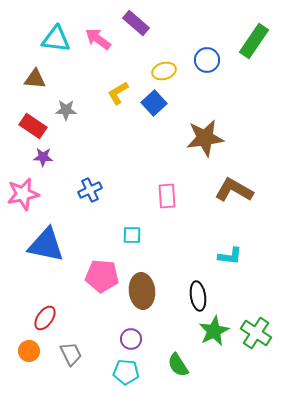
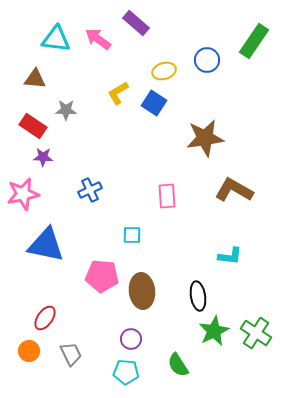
blue square: rotated 15 degrees counterclockwise
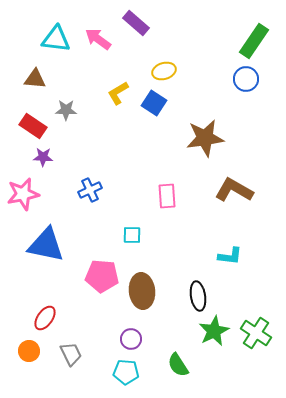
blue circle: moved 39 px right, 19 px down
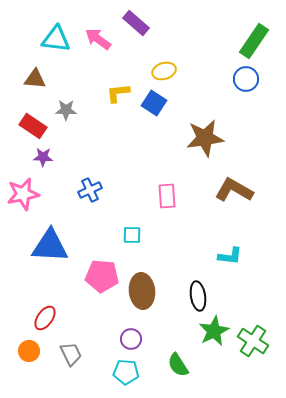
yellow L-shape: rotated 25 degrees clockwise
blue triangle: moved 4 px right, 1 px down; rotated 9 degrees counterclockwise
green cross: moved 3 px left, 8 px down
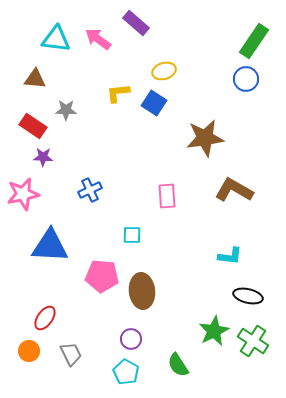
black ellipse: moved 50 px right; rotated 68 degrees counterclockwise
cyan pentagon: rotated 25 degrees clockwise
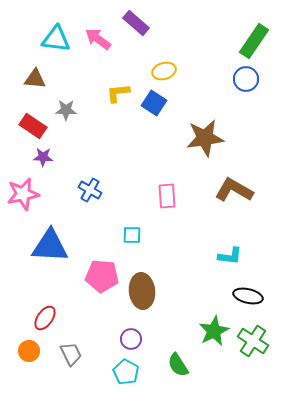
blue cross: rotated 35 degrees counterclockwise
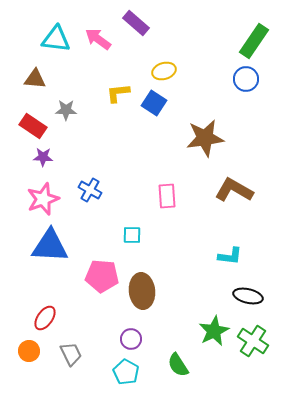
pink star: moved 20 px right, 5 px down; rotated 8 degrees counterclockwise
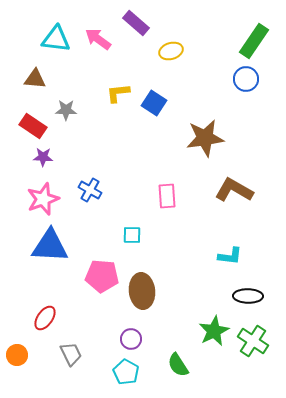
yellow ellipse: moved 7 px right, 20 px up
black ellipse: rotated 12 degrees counterclockwise
orange circle: moved 12 px left, 4 px down
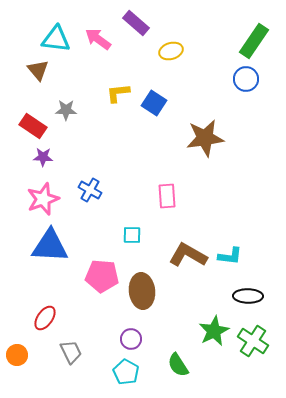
brown triangle: moved 3 px right, 9 px up; rotated 45 degrees clockwise
brown L-shape: moved 46 px left, 65 px down
gray trapezoid: moved 2 px up
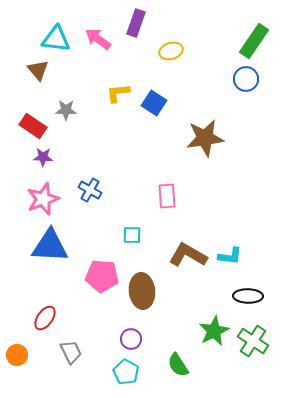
purple rectangle: rotated 68 degrees clockwise
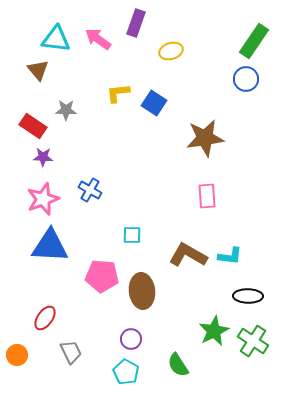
pink rectangle: moved 40 px right
